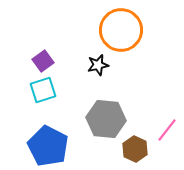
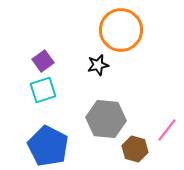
brown hexagon: rotated 10 degrees counterclockwise
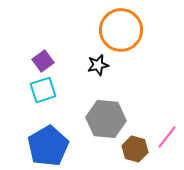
pink line: moved 7 px down
blue pentagon: rotated 15 degrees clockwise
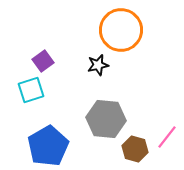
cyan square: moved 12 px left
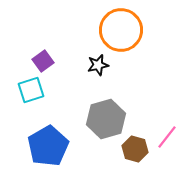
gray hexagon: rotated 21 degrees counterclockwise
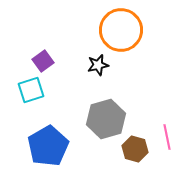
pink line: rotated 50 degrees counterclockwise
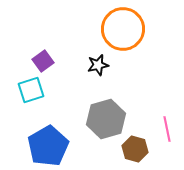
orange circle: moved 2 px right, 1 px up
pink line: moved 8 px up
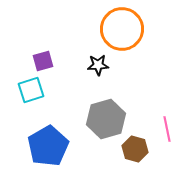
orange circle: moved 1 px left
purple square: rotated 20 degrees clockwise
black star: rotated 10 degrees clockwise
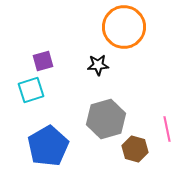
orange circle: moved 2 px right, 2 px up
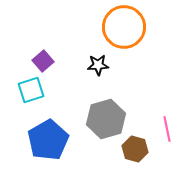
purple square: rotated 25 degrees counterclockwise
blue pentagon: moved 6 px up
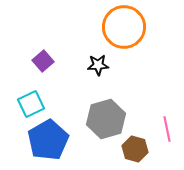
cyan square: moved 14 px down; rotated 8 degrees counterclockwise
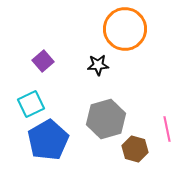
orange circle: moved 1 px right, 2 px down
